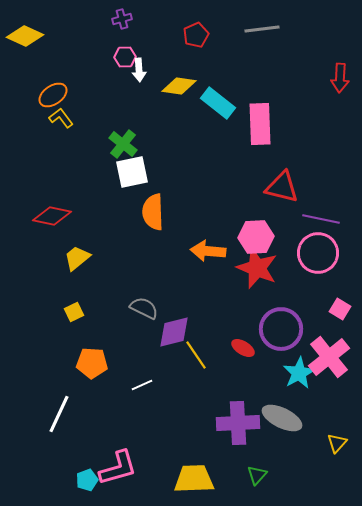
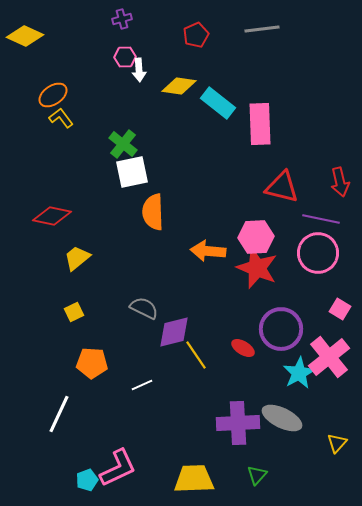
red arrow at (340, 78): moved 104 px down; rotated 16 degrees counterclockwise
pink L-shape at (118, 468): rotated 9 degrees counterclockwise
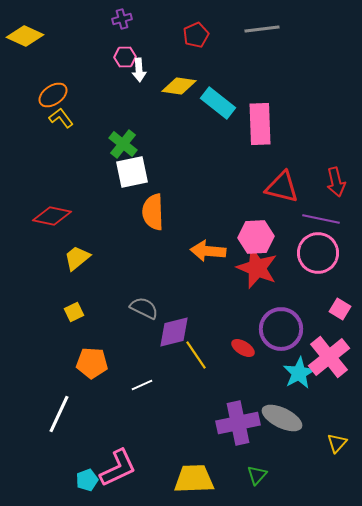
red arrow at (340, 182): moved 4 px left
purple cross at (238, 423): rotated 9 degrees counterclockwise
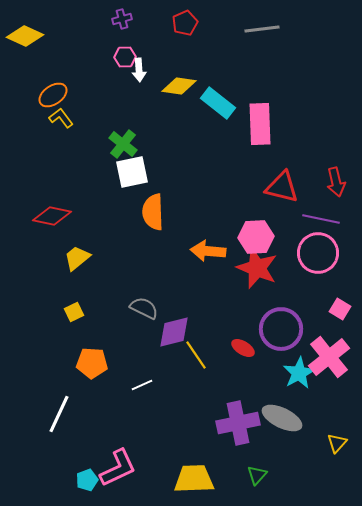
red pentagon at (196, 35): moved 11 px left, 12 px up
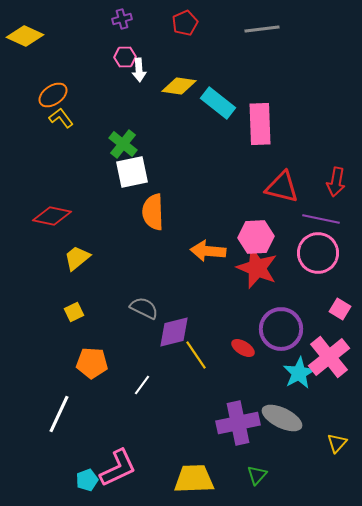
red arrow at (336, 182): rotated 24 degrees clockwise
white line at (142, 385): rotated 30 degrees counterclockwise
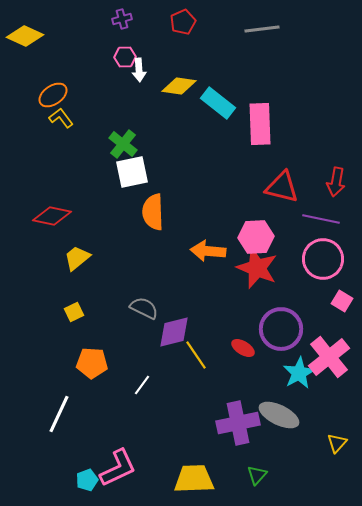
red pentagon at (185, 23): moved 2 px left, 1 px up
pink circle at (318, 253): moved 5 px right, 6 px down
pink square at (340, 309): moved 2 px right, 8 px up
gray ellipse at (282, 418): moved 3 px left, 3 px up
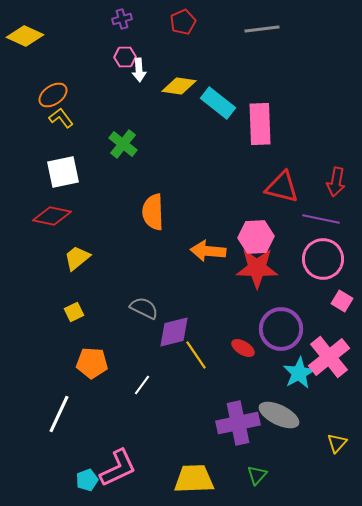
white square at (132, 172): moved 69 px left
red star at (257, 268): rotated 21 degrees counterclockwise
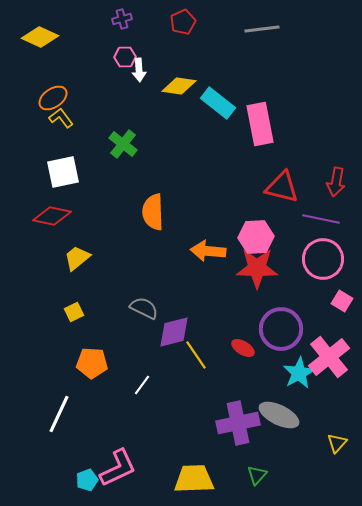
yellow diamond at (25, 36): moved 15 px right, 1 px down
orange ellipse at (53, 95): moved 3 px down
pink rectangle at (260, 124): rotated 9 degrees counterclockwise
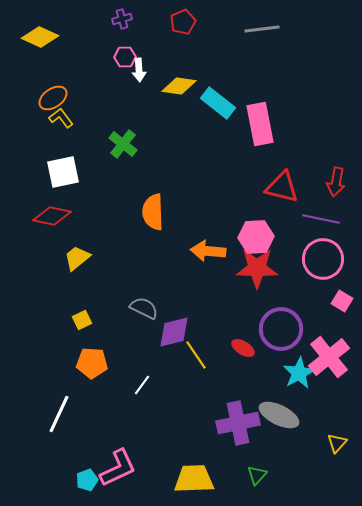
yellow square at (74, 312): moved 8 px right, 8 px down
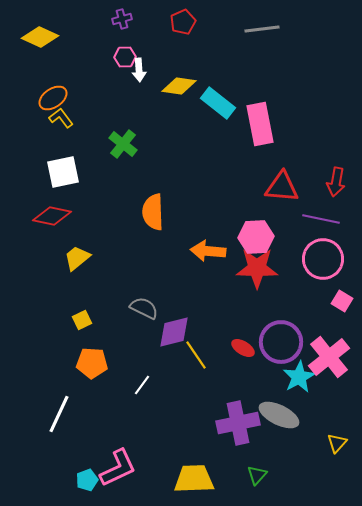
red triangle at (282, 187): rotated 9 degrees counterclockwise
purple circle at (281, 329): moved 13 px down
cyan star at (299, 373): moved 4 px down
